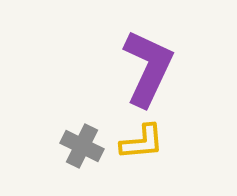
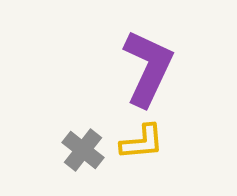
gray cross: moved 1 px right, 4 px down; rotated 12 degrees clockwise
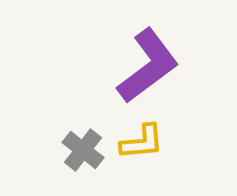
purple L-shape: moved 2 px up; rotated 28 degrees clockwise
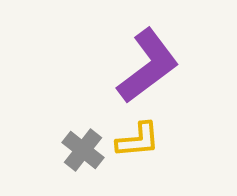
yellow L-shape: moved 4 px left, 2 px up
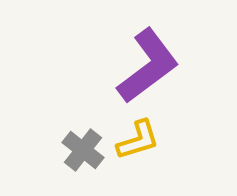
yellow L-shape: rotated 12 degrees counterclockwise
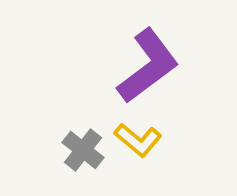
yellow L-shape: rotated 57 degrees clockwise
